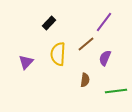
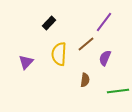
yellow semicircle: moved 1 px right
green line: moved 2 px right
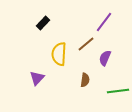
black rectangle: moved 6 px left
purple triangle: moved 11 px right, 16 px down
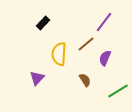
brown semicircle: rotated 40 degrees counterclockwise
green line: rotated 25 degrees counterclockwise
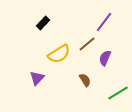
brown line: moved 1 px right
yellow semicircle: rotated 125 degrees counterclockwise
green line: moved 2 px down
